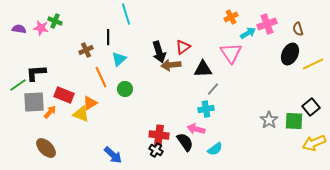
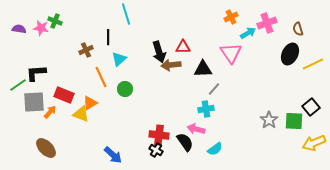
pink cross: moved 1 px up
red triangle: rotated 35 degrees clockwise
gray line: moved 1 px right
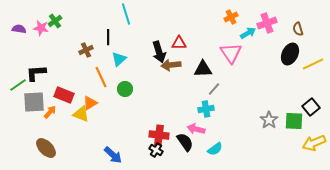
green cross: rotated 32 degrees clockwise
red triangle: moved 4 px left, 4 px up
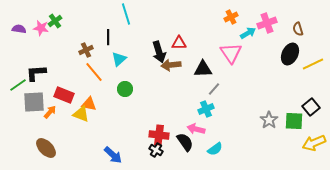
orange line: moved 7 px left, 5 px up; rotated 15 degrees counterclockwise
orange triangle: moved 1 px left, 1 px down; rotated 42 degrees clockwise
cyan cross: rotated 14 degrees counterclockwise
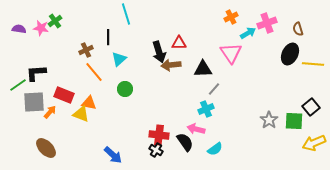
yellow line: rotated 30 degrees clockwise
orange triangle: moved 1 px up
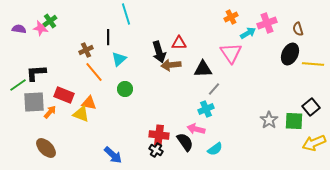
green cross: moved 5 px left
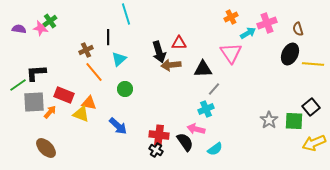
blue arrow: moved 5 px right, 29 px up
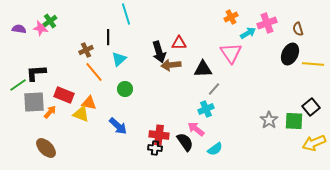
pink arrow: rotated 24 degrees clockwise
black cross: moved 1 px left, 2 px up; rotated 24 degrees counterclockwise
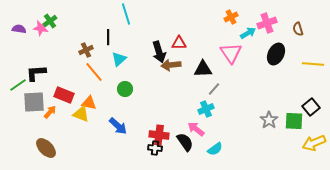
black ellipse: moved 14 px left
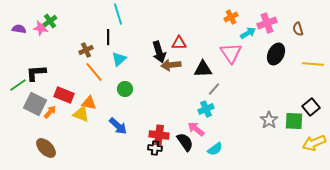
cyan line: moved 8 px left
gray square: moved 1 px right, 2 px down; rotated 30 degrees clockwise
